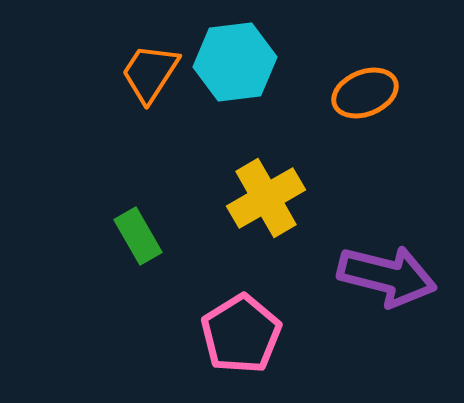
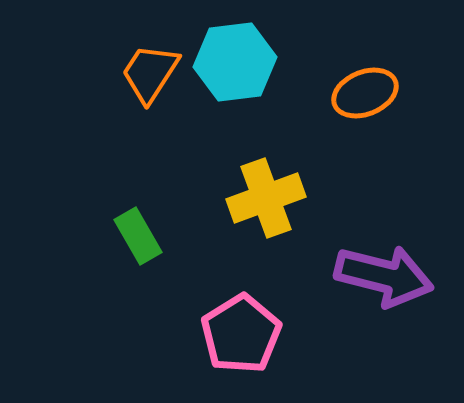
yellow cross: rotated 10 degrees clockwise
purple arrow: moved 3 px left
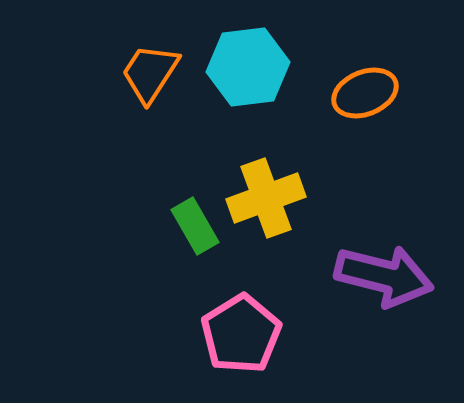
cyan hexagon: moved 13 px right, 5 px down
green rectangle: moved 57 px right, 10 px up
